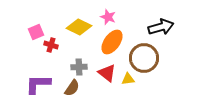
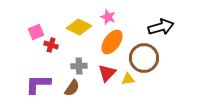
gray cross: moved 1 px up
red triangle: rotated 36 degrees clockwise
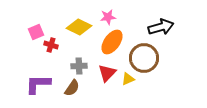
pink star: rotated 28 degrees counterclockwise
yellow triangle: rotated 16 degrees counterclockwise
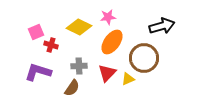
black arrow: moved 1 px right, 1 px up
purple L-shape: moved 12 px up; rotated 16 degrees clockwise
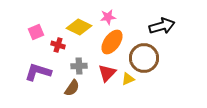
red cross: moved 7 px right
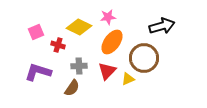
red triangle: moved 2 px up
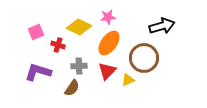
orange ellipse: moved 3 px left, 1 px down
yellow triangle: moved 1 px down
